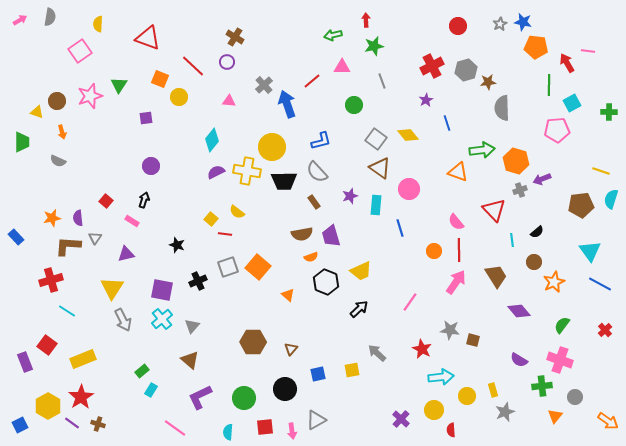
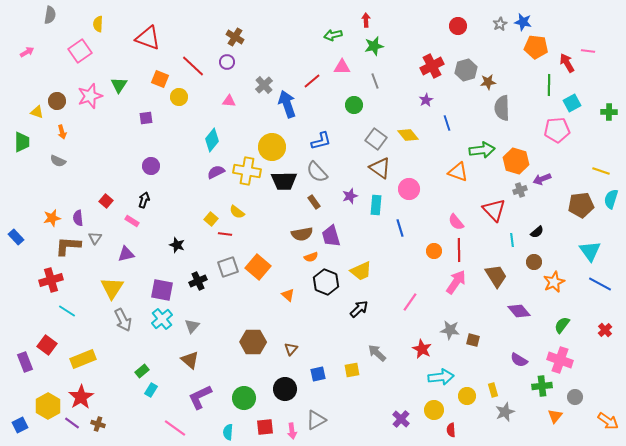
gray semicircle at (50, 17): moved 2 px up
pink arrow at (20, 20): moved 7 px right, 32 px down
gray line at (382, 81): moved 7 px left
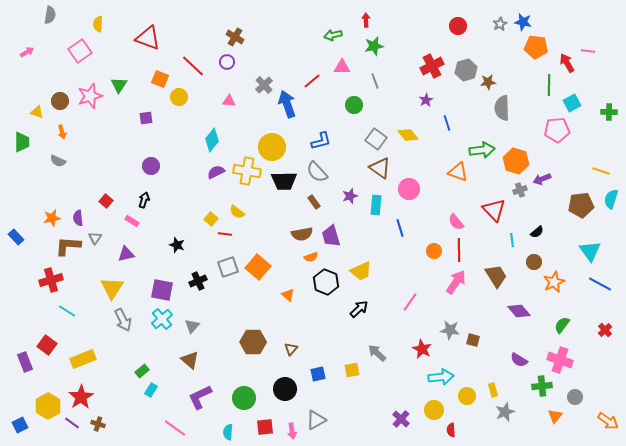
brown circle at (57, 101): moved 3 px right
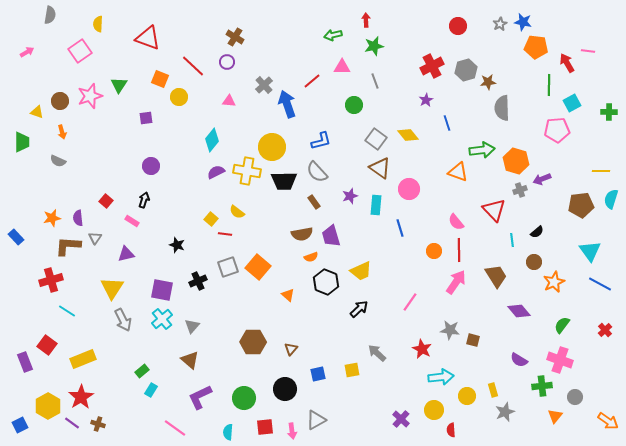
yellow line at (601, 171): rotated 18 degrees counterclockwise
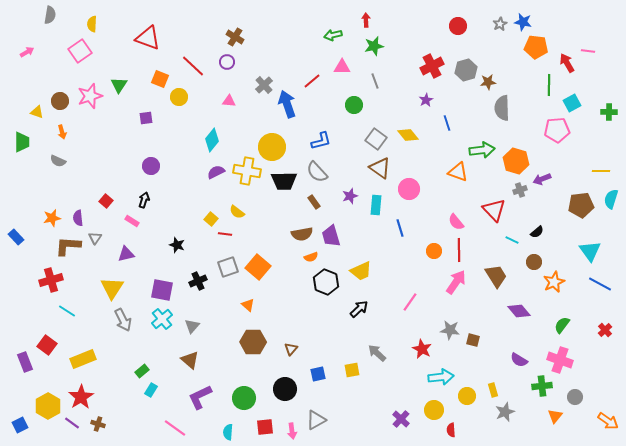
yellow semicircle at (98, 24): moved 6 px left
cyan line at (512, 240): rotated 56 degrees counterclockwise
orange triangle at (288, 295): moved 40 px left, 10 px down
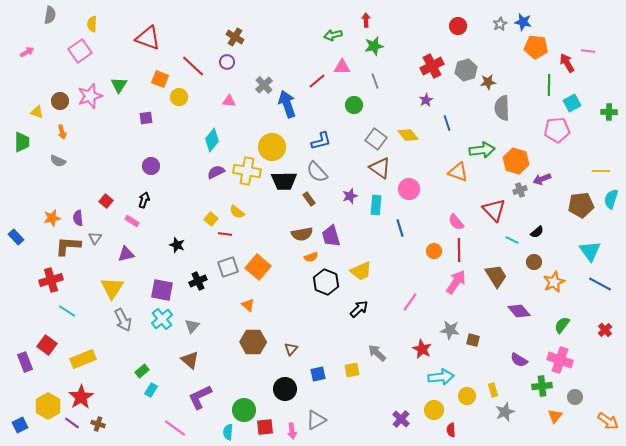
red line at (312, 81): moved 5 px right
brown rectangle at (314, 202): moved 5 px left, 3 px up
green circle at (244, 398): moved 12 px down
